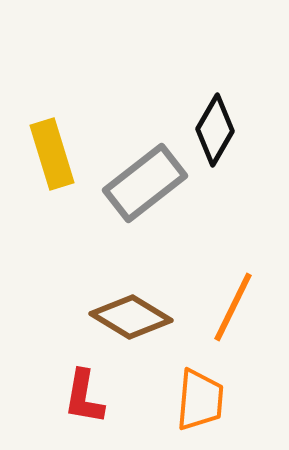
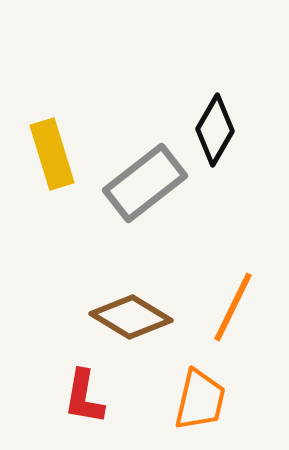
orange trapezoid: rotated 8 degrees clockwise
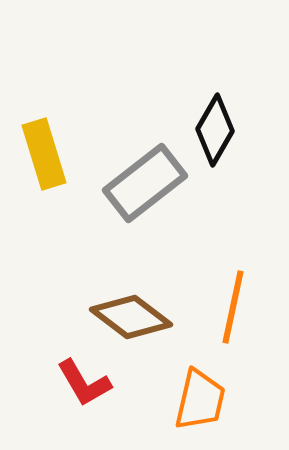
yellow rectangle: moved 8 px left
orange line: rotated 14 degrees counterclockwise
brown diamond: rotated 6 degrees clockwise
red L-shape: moved 14 px up; rotated 40 degrees counterclockwise
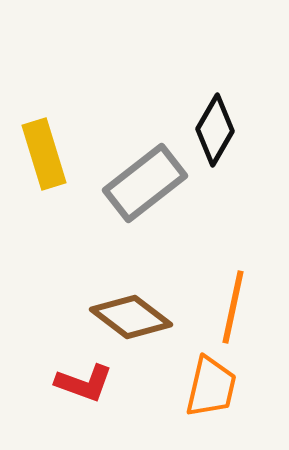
red L-shape: rotated 40 degrees counterclockwise
orange trapezoid: moved 11 px right, 13 px up
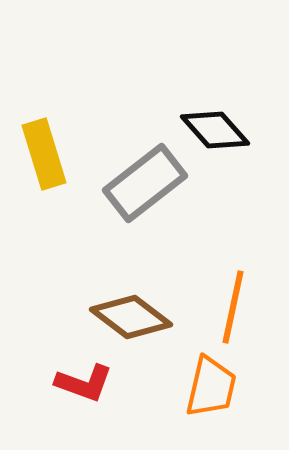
black diamond: rotated 72 degrees counterclockwise
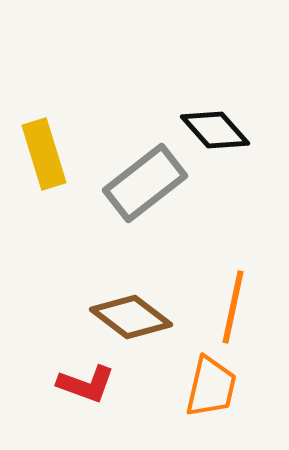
red L-shape: moved 2 px right, 1 px down
